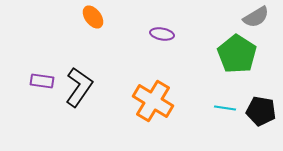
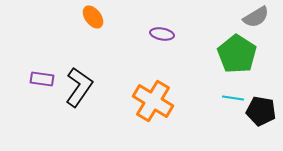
purple rectangle: moved 2 px up
cyan line: moved 8 px right, 10 px up
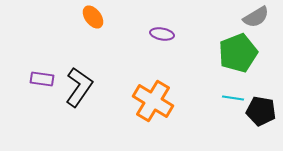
green pentagon: moved 1 px right, 1 px up; rotated 18 degrees clockwise
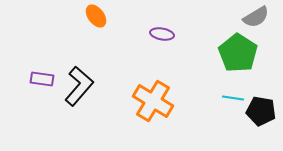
orange ellipse: moved 3 px right, 1 px up
green pentagon: rotated 18 degrees counterclockwise
black L-shape: moved 1 px up; rotated 6 degrees clockwise
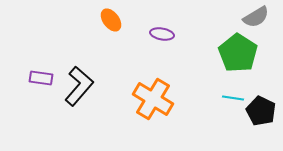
orange ellipse: moved 15 px right, 4 px down
purple rectangle: moved 1 px left, 1 px up
orange cross: moved 2 px up
black pentagon: rotated 16 degrees clockwise
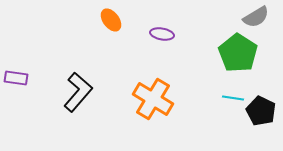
purple rectangle: moved 25 px left
black L-shape: moved 1 px left, 6 px down
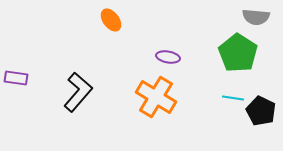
gray semicircle: rotated 36 degrees clockwise
purple ellipse: moved 6 px right, 23 px down
orange cross: moved 3 px right, 2 px up
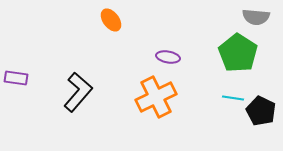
orange cross: rotated 33 degrees clockwise
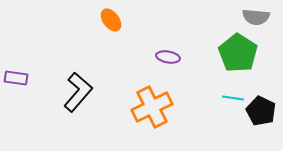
orange cross: moved 4 px left, 10 px down
